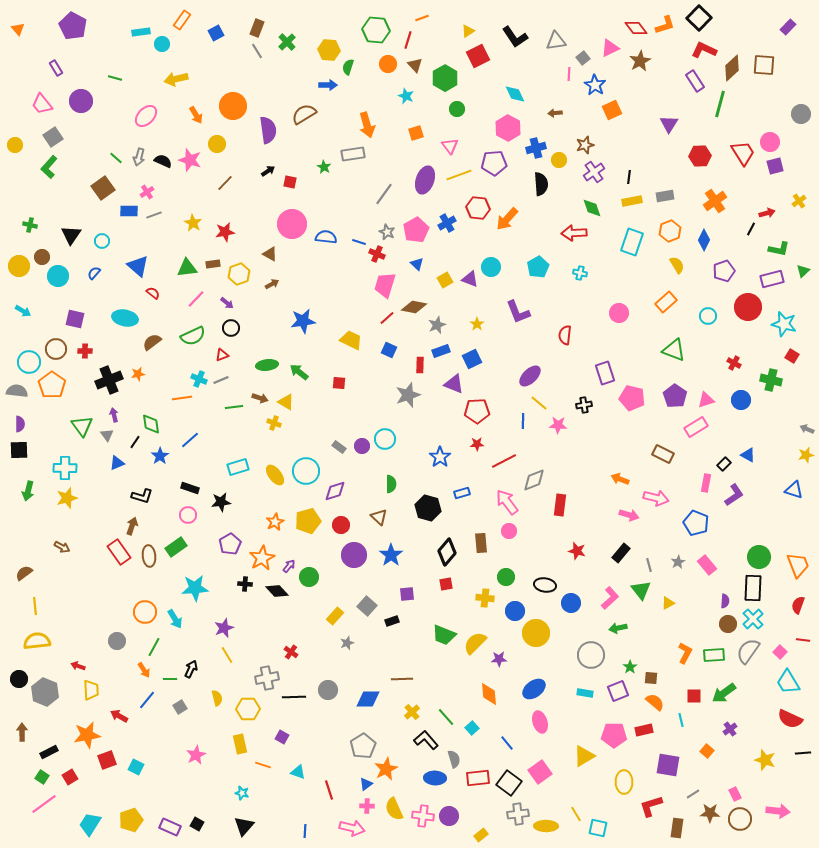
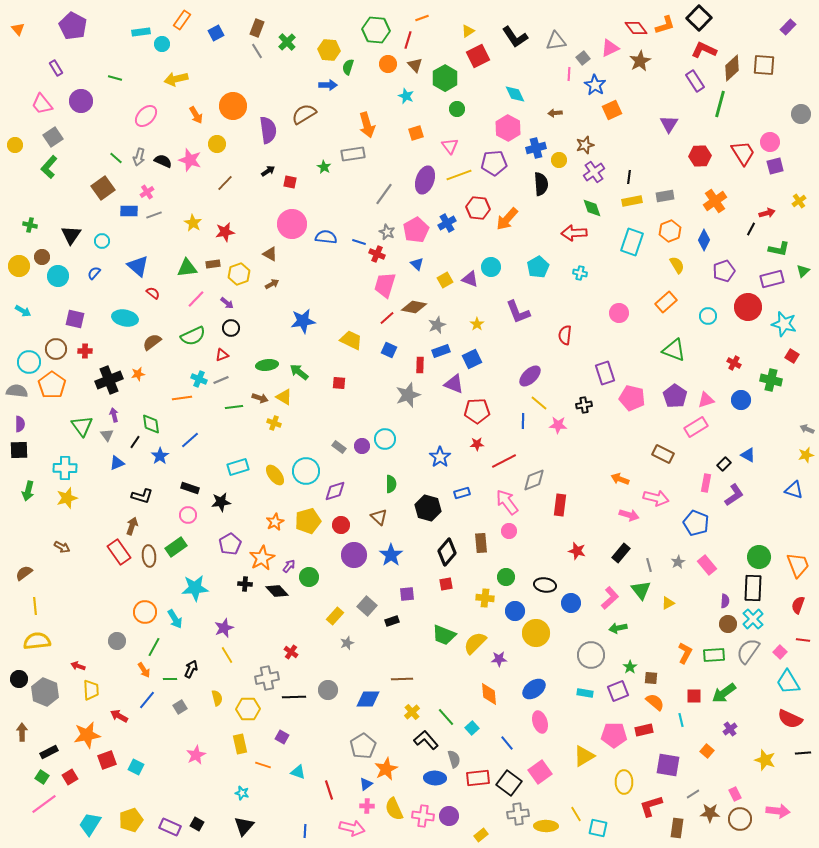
yellow triangle at (286, 402): moved 2 px left, 5 px up
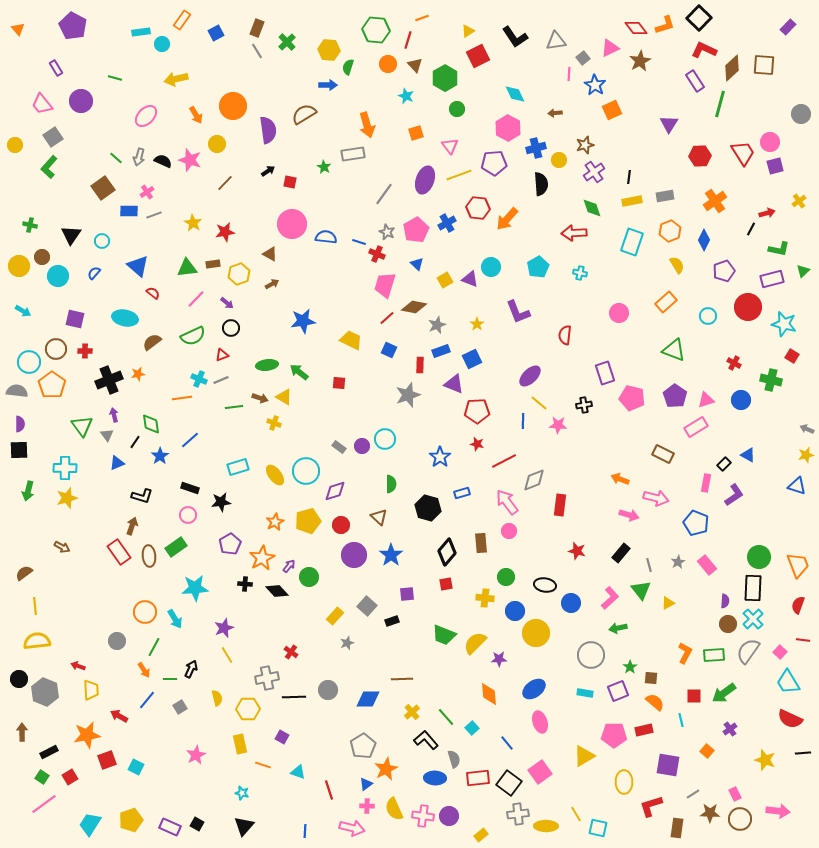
red star at (477, 444): rotated 16 degrees clockwise
blue triangle at (794, 490): moved 3 px right, 4 px up
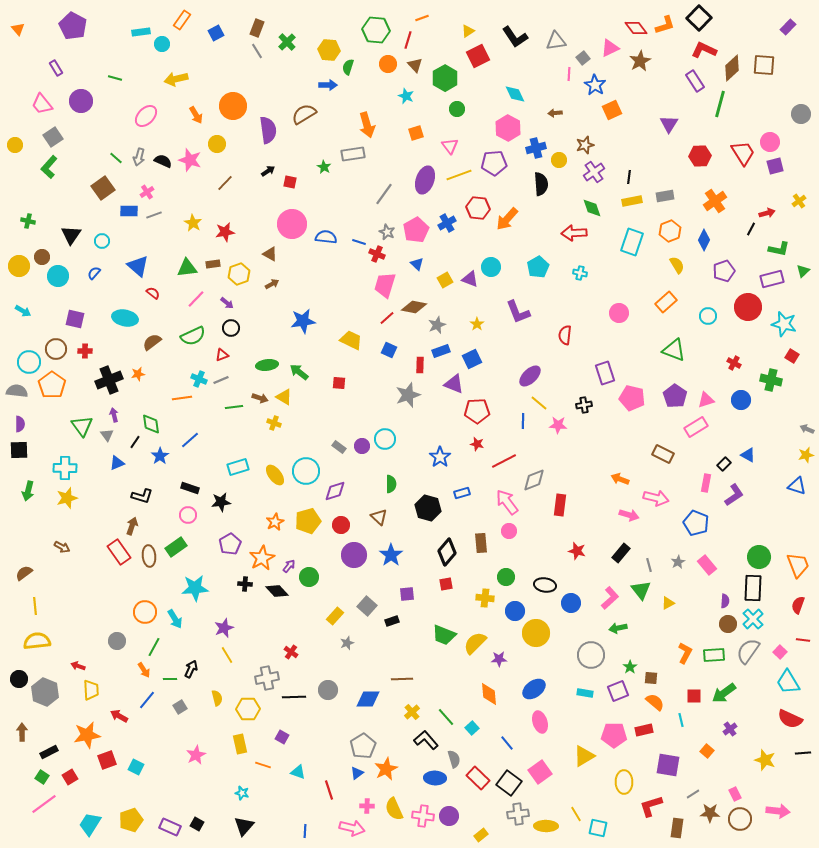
green cross at (30, 225): moved 2 px left, 4 px up
red rectangle at (478, 778): rotated 50 degrees clockwise
blue triangle at (366, 784): moved 9 px left, 11 px up
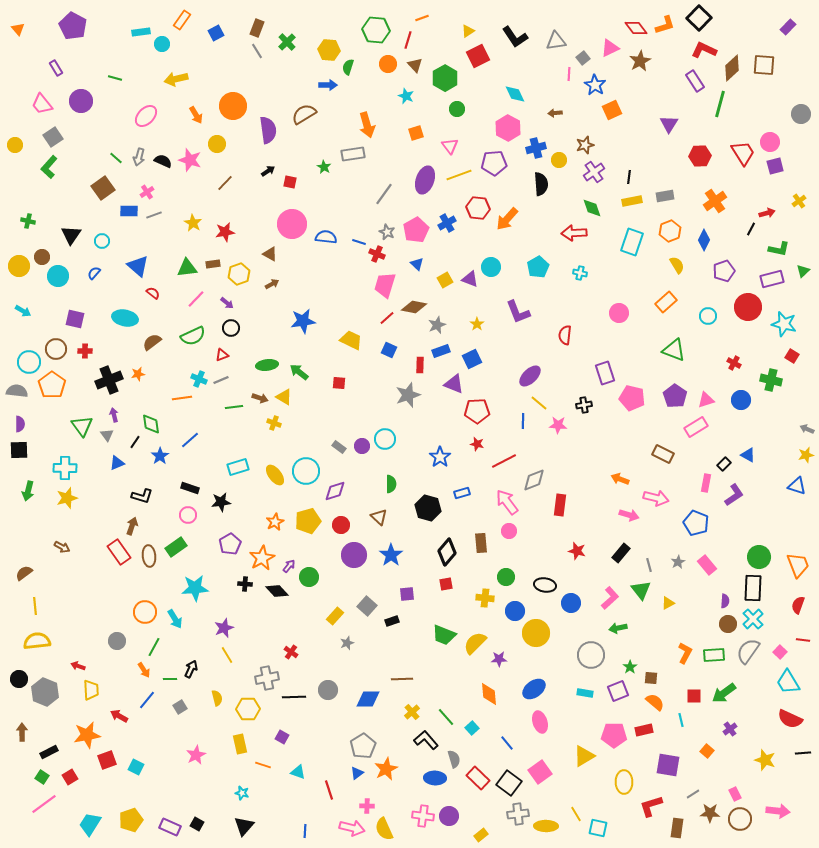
yellow semicircle at (394, 809): moved 10 px left, 20 px down
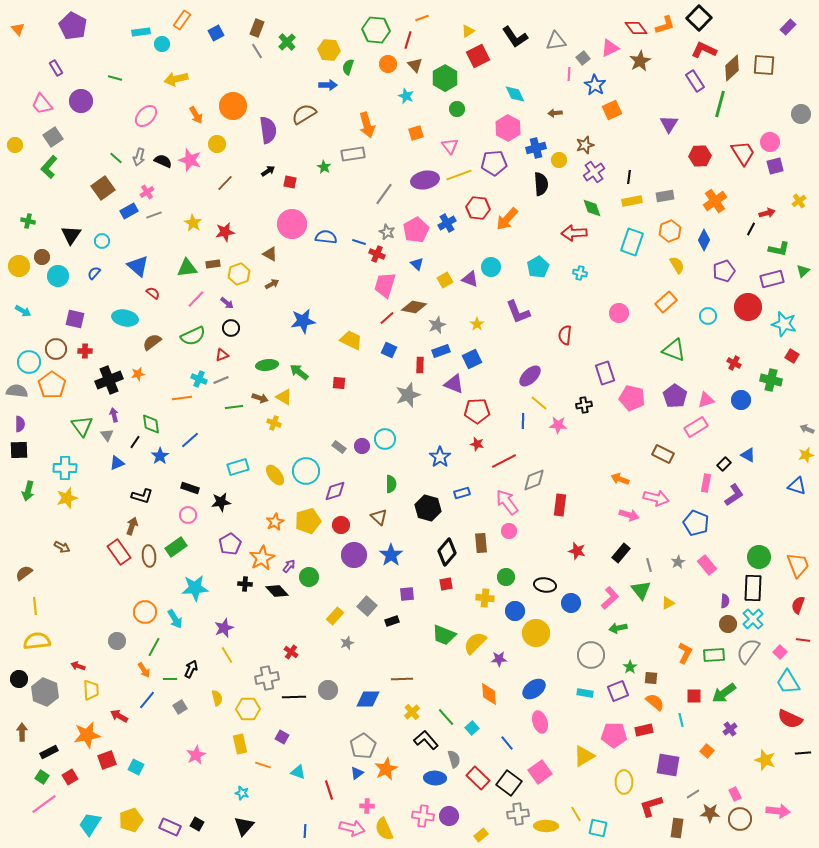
purple ellipse at (425, 180): rotated 60 degrees clockwise
blue rectangle at (129, 211): rotated 30 degrees counterclockwise
